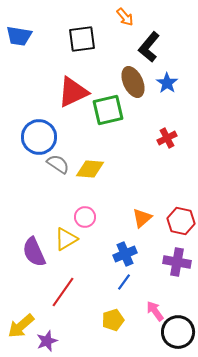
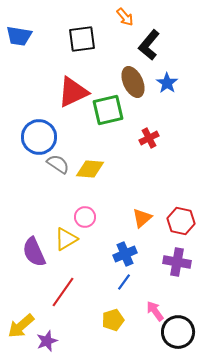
black L-shape: moved 2 px up
red cross: moved 18 px left
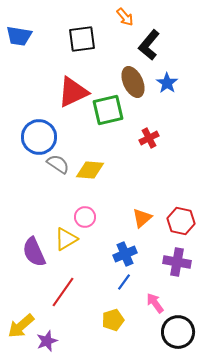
yellow diamond: moved 1 px down
pink arrow: moved 8 px up
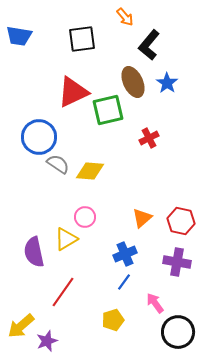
yellow diamond: moved 1 px down
purple semicircle: rotated 12 degrees clockwise
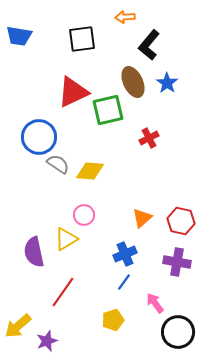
orange arrow: rotated 126 degrees clockwise
pink circle: moved 1 px left, 2 px up
yellow arrow: moved 3 px left
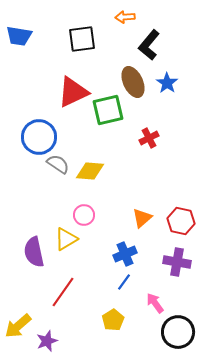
yellow pentagon: rotated 15 degrees counterclockwise
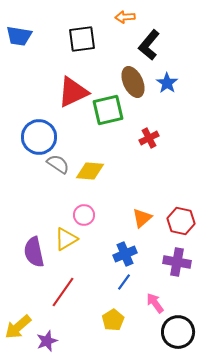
yellow arrow: moved 1 px down
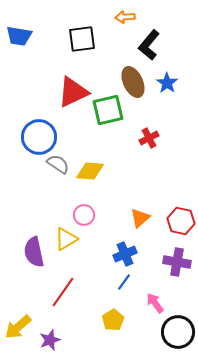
orange triangle: moved 2 px left
purple star: moved 3 px right, 1 px up
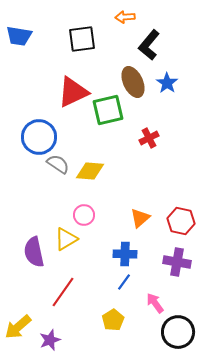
blue cross: rotated 25 degrees clockwise
